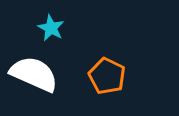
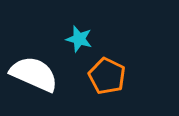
cyan star: moved 28 px right, 11 px down; rotated 12 degrees counterclockwise
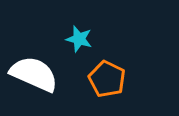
orange pentagon: moved 3 px down
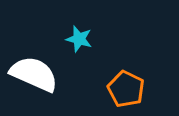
orange pentagon: moved 19 px right, 10 px down
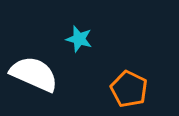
orange pentagon: moved 3 px right
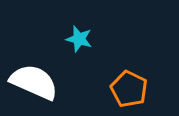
white semicircle: moved 8 px down
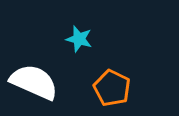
orange pentagon: moved 17 px left, 1 px up
